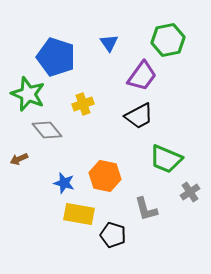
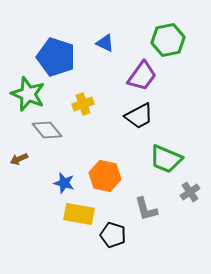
blue triangle: moved 4 px left; rotated 30 degrees counterclockwise
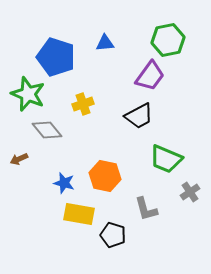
blue triangle: rotated 30 degrees counterclockwise
purple trapezoid: moved 8 px right
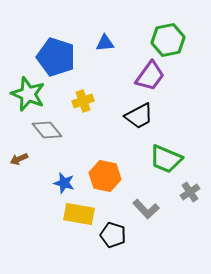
yellow cross: moved 3 px up
gray L-shape: rotated 28 degrees counterclockwise
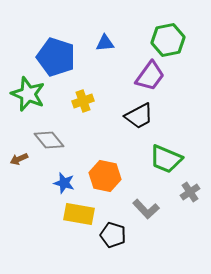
gray diamond: moved 2 px right, 10 px down
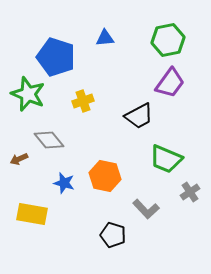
blue triangle: moved 5 px up
purple trapezoid: moved 20 px right, 7 px down
yellow rectangle: moved 47 px left
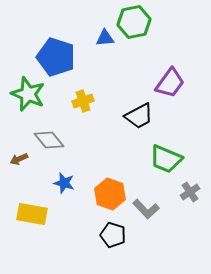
green hexagon: moved 34 px left, 18 px up
orange hexagon: moved 5 px right, 18 px down; rotated 8 degrees clockwise
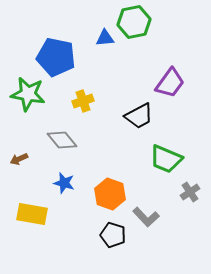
blue pentagon: rotated 6 degrees counterclockwise
green star: rotated 12 degrees counterclockwise
gray diamond: moved 13 px right
gray L-shape: moved 8 px down
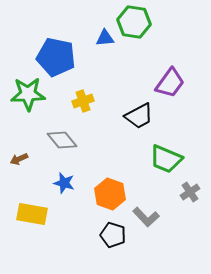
green hexagon: rotated 20 degrees clockwise
green star: rotated 12 degrees counterclockwise
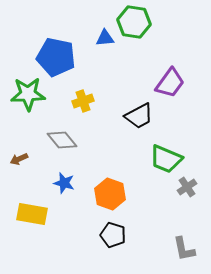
gray cross: moved 3 px left, 5 px up
gray L-shape: moved 38 px right, 32 px down; rotated 32 degrees clockwise
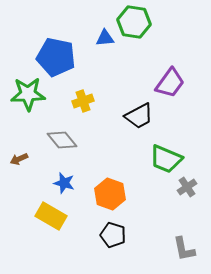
yellow rectangle: moved 19 px right, 2 px down; rotated 20 degrees clockwise
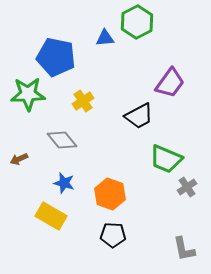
green hexagon: moved 3 px right; rotated 24 degrees clockwise
yellow cross: rotated 15 degrees counterclockwise
black pentagon: rotated 15 degrees counterclockwise
